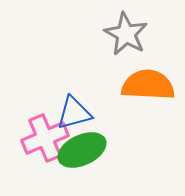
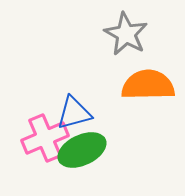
orange semicircle: rotated 4 degrees counterclockwise
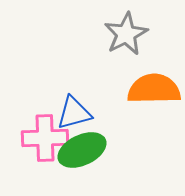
gray star: rotated 15 degrees clockwise
orange semicircle: moved 6 px right, 4 px down
pink cross: rotated 21 degrees clockwise
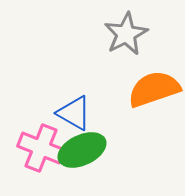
orange semicircle: rotated 18 degrees counterclockwise
blue triangle: rotated 45 degrees clockwise
pink cross: moved 4 px left, 10 px down; rotated 24 degrees clockwise
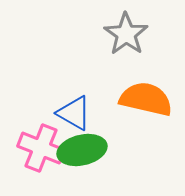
gray star: rotated 9 degrees counterclockwise
orange semicircle: moved 8 px left, 10 px down; rotated 32 degrees clockwise
green ellipse: rotated 12 degrees clockwise
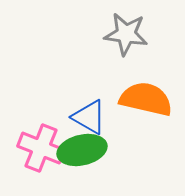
gray star: rotated 27 degrees counterclockwise
blue triangle: moved 15 px right, 4 px down
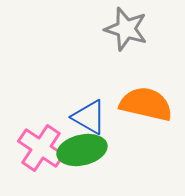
gray star: moved 5 px up; rotated 9 degrees clockwise
orange semicircle: moved 5 px down
pink cross: rotated 12 degrees clockwise
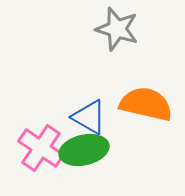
gray star: moved 9 px left
green ellipse: moved 2 px right
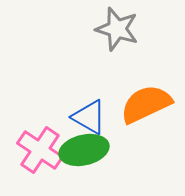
orange semicircle: rotated 38 degrees counterclockwise
pink cross: moved 1 px left, 2 px down
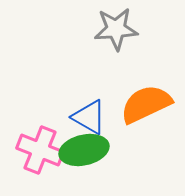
gray star: moved 1 px left; rotated 21 degrees counterclockwise
pink cross: rotated 12 degrees counterclockwise
